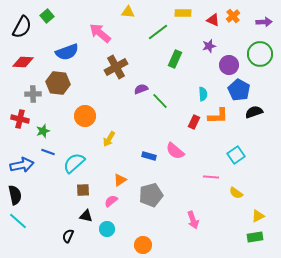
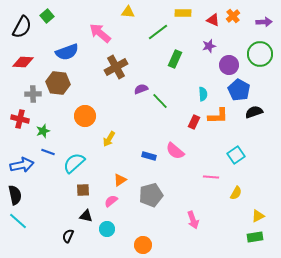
yellow semicircle at (236, 193): rotated 96 degrees counterclockwise
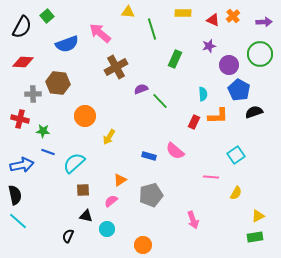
green line at (158, 32): moved 6 px left, 3 px up; rotated 70 degrees counterclockwise
blue semicircle at (67, 52): moved 8 px up
green star at (43, 131): rotated 24 degrees clockwise
yellow arrow at (109, 139): moved 2 px up
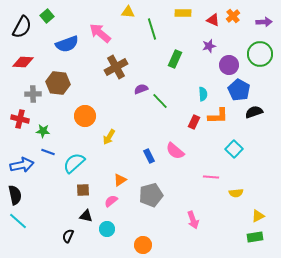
cyan square at (236, 155): moved 2 px left, 6 px up; rotated 12 degrees counterclockwise
blue rectangle at (149, 156): rotated 48 degrees clockwise
yellow semicircle at (236, 193): rotated 56 degrees clockwise
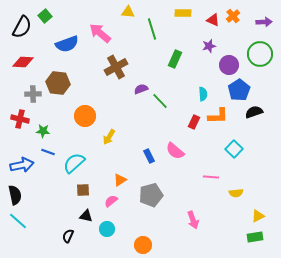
green square at (47, 16): moved 2 px left
blue pentagon at (239, 90): rotated 10 degrees clockwise
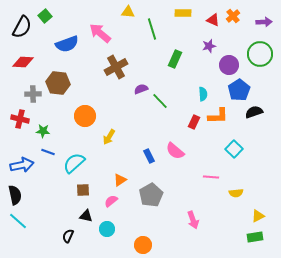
gray pentagon at (151, 195): rotated 15 degrees counterclockwise
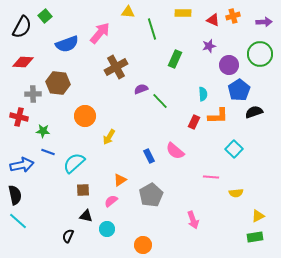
orange cross at (233, 16): rotated 24 degrees clockwise
pink arrow at (100, 33): rotated 90 degrees clockwise
red cross at (20, 119): moved 1 px left, 2 px up
